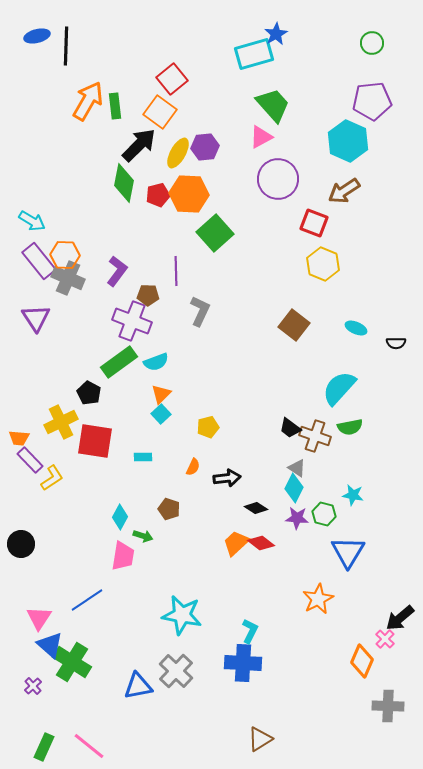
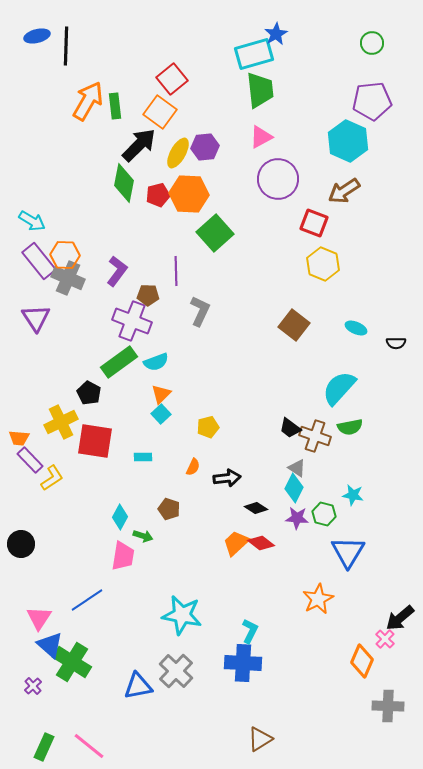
green trapezoid at (273, 105): moved 13 px left, 15 px up; rotated 36 degrees clockwise
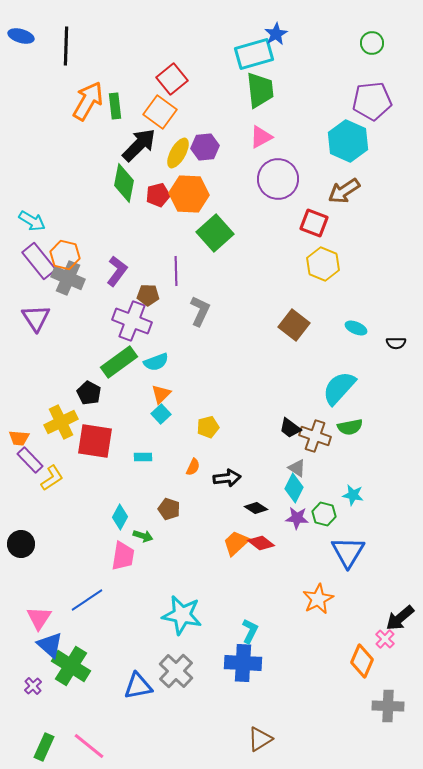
blue ellipse at (37, 36): moved 16 px left; rotated 30 degrees clockwise
orange hexagon at (65, 255): rotated 12 degrees clockwise
green cross at (72, 662): moved 1 px left, 4 px down
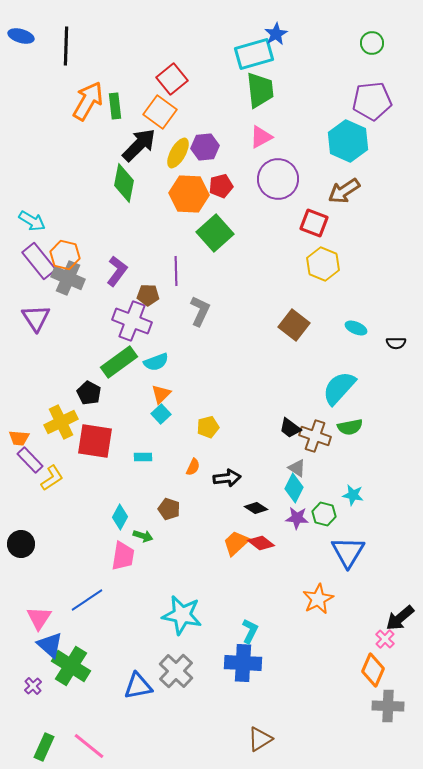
red pentagon at (158, 195): moved 63 px right, 9 px up
orange diamond at (362, 661): moved 11 px right, 9 px down
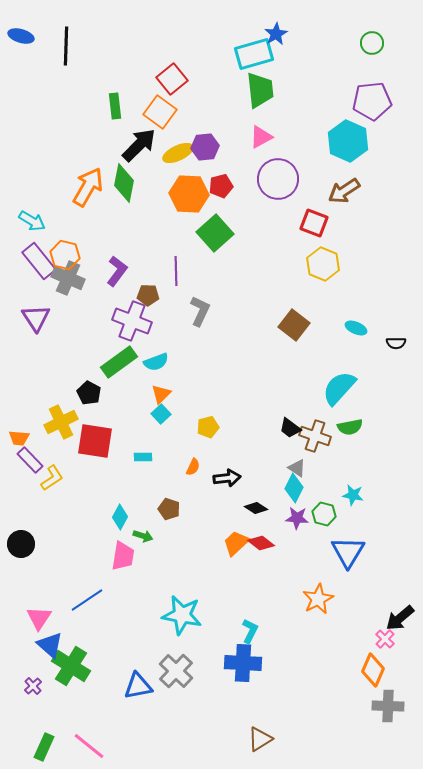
orange arrow at (88, 101): moved 86 px down
yellow ellipse at (178, 153): rotated 36 degrees clockwise
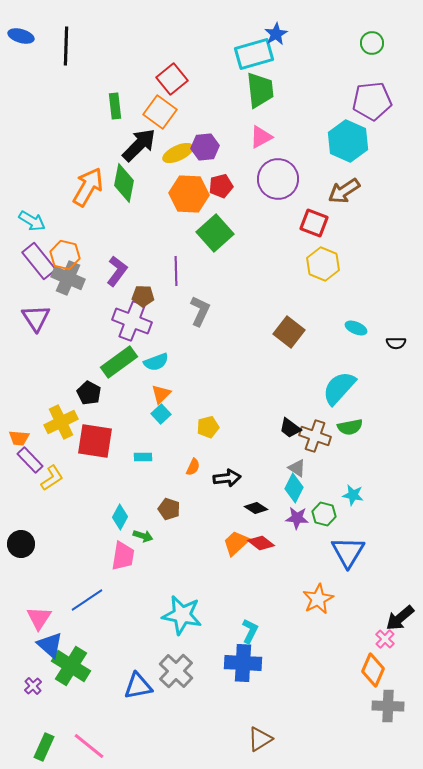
brown pentagon at (148, 295): moved 5 px left, 1 px down
brown square at (294, 325): moved 5 px left, 7 px down
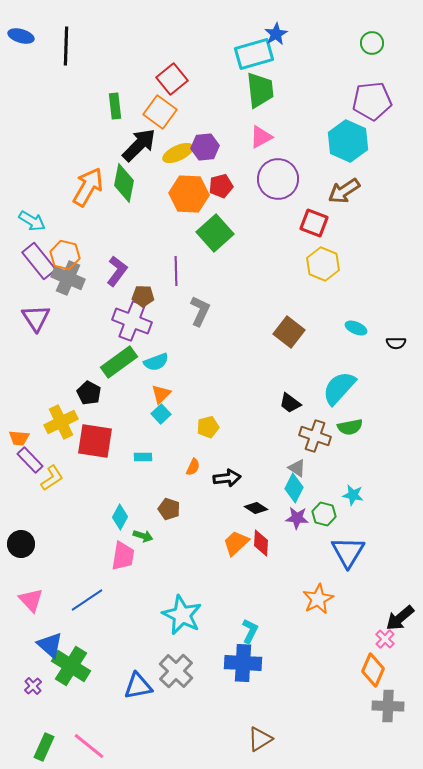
black trapezoid at (290, 428): moved 25 px up
red diamond at (261, 543): rotated 56 degrees clockwise
cyan star at (182, 615): rotated 15 degrees clockwise
pink triangle at (39, 618): moved 8 px left, 18 px up; rotated 16 degrees counterclockwise
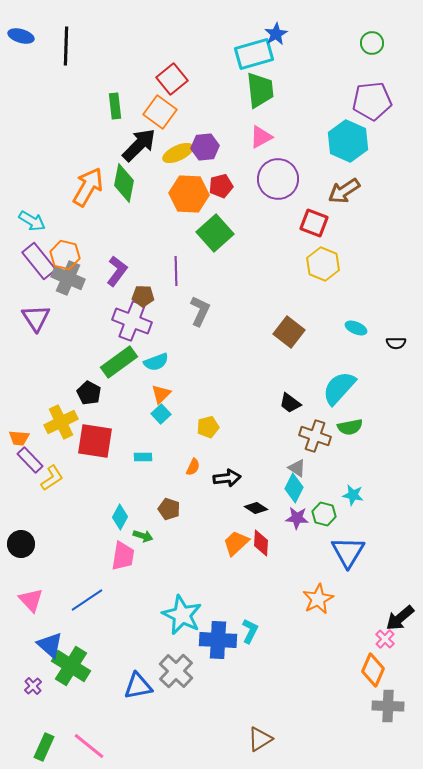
blue cross at (243, 663): moved 25 px left, 23 px up
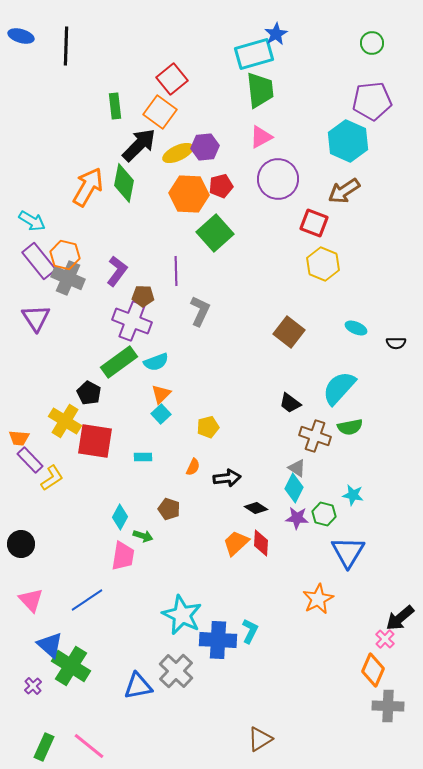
yellow cross at (61, 422): moved 4 px right, 1 px up; rotated 32 degrees counterclockwise
